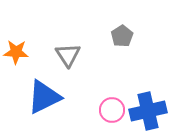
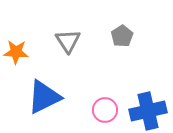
gray triangle: moved 14 px up
pink circle: moved 7 px left
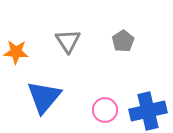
gray pentagon: moved 1 px right, 5 px down
blue triangle: rotated 24 degrees counterclockwise
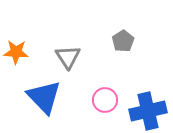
gray triangle: moved 16 px down
blue triangle: rotated 24 degrees counterclockwise
pink circle: moved 10 px up
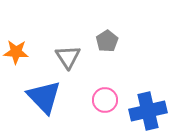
gray pentagon: moved 16 px left
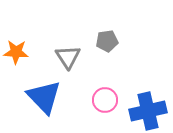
gray pentagon: rotated 25 degrees clockwise
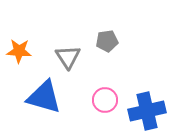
orange star: moved 3 px right, 1 px up
blue triangle: rotated 30 degrees counterclockwise
blue cross: moved 1 px left
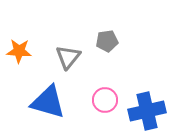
gray triangle: rotated 12 degrees clockwise
blue triangle: moved 4 px right, 5 px down
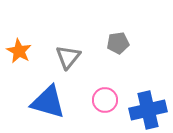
gray pentagon: moved 11 px right, 2 px down
orange star: rotated 25 degrees clockwise
blue cross: moved 1 px right, 1 px up
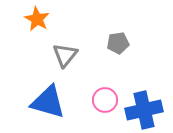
orange star: moved 18 px right, 32 px up
gray triangle: moved 3 px left, 2 px up
blue cross: moved 4 px left
